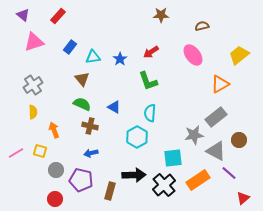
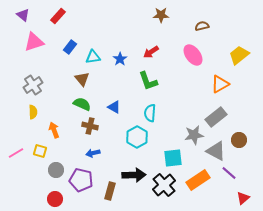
blue arrow: moved 2 px right
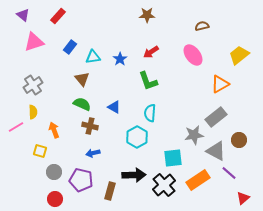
brown star: moved 14 px left
pink line: moved 26 px up
gray circle: moved 2 px left, 2 px down
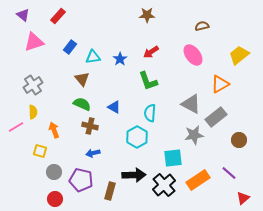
gray triangle: moved 25 px left, 47 px up
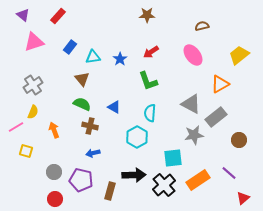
yellow semicircle: rotated 24 degrees clockwise
yellow square: moved 14 px left
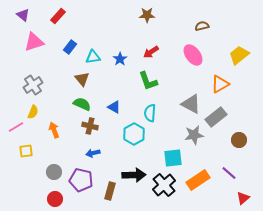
cyan hexagon: moved 3 px left, 3 px up
yellow square: rotated 24 degrees counterclockwise
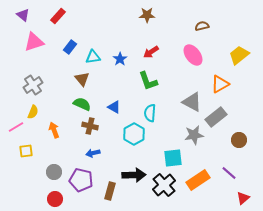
gray triangle: moved 1 px right, 2 px up
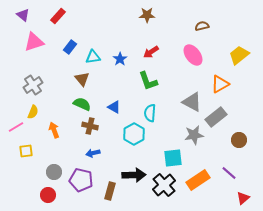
red circle: moved 7 px left, 4 px up
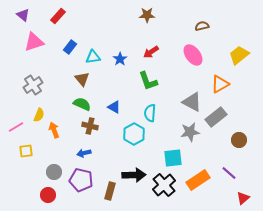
yellow semicircle: moved 6 px right, 3 px down
gray star: moved 4 px left, 3 px up
blue arrow: moved 9 px left
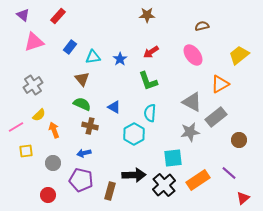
yellow semicircle: rotated 24 degrees clockwise
gray circle: moved 1 px left, 9 px up
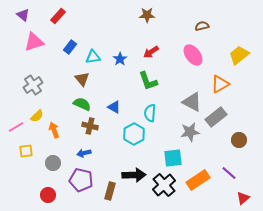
yellow semicircle: moved 2 px left, 1 px down
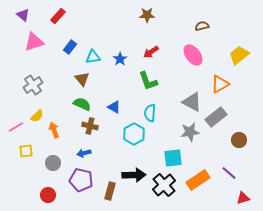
red triangle: rotated 24 degrees clockwise
